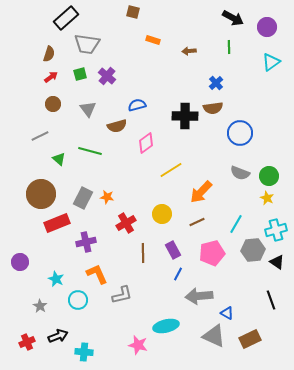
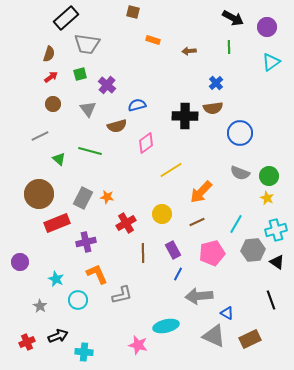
purple cross at (107, 76): moved 9 px down
brown circle at (41, 194): moved 2 px left
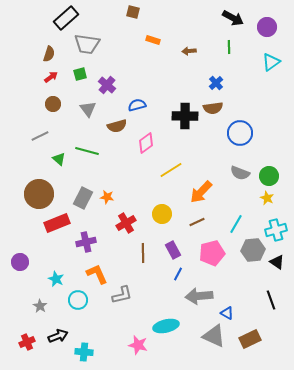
green line at (90, 151): moved 3 px left
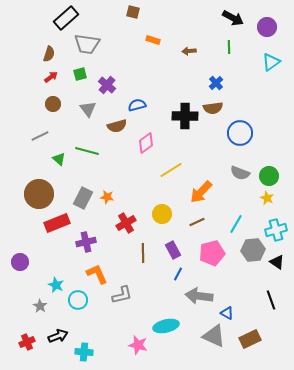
cyan star at (56, 279): moved 6 px down
gray arrow at (199, 296): rotated 12 degrees clockwise
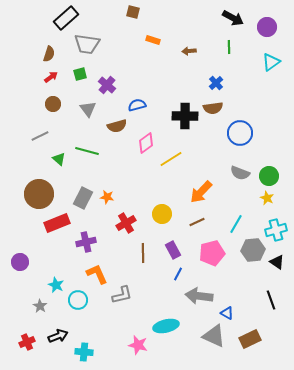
yellow line at (171, 170): moved 11 px up
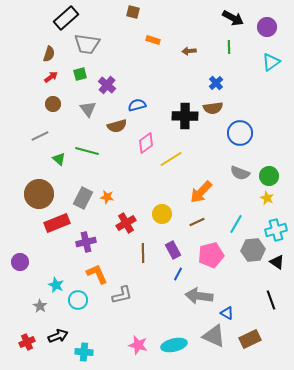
pink pentagon at (212, 253): moved 1 px left, 2 px down
cyan ellipse at (166, 326): moved 8 px right, 19 px down
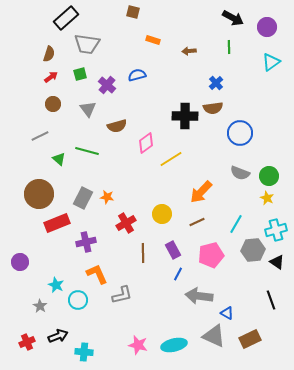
blue semicircle at (137, 105): moved 30 px up
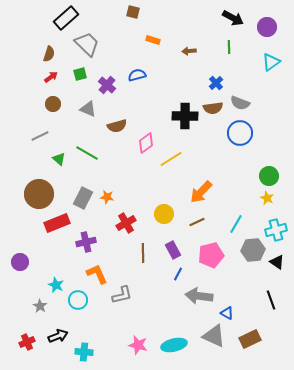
gray trapezoid at (87, 44): rotated 144 degrees counterclockwise
gray triangle at (88, 109): rotated 30 degrees counterclockwise
green line at (87, 151): moved 2 px down; rotated 15 degrees clockwise
gray semicircle at (240, 173): moved 70 px up
yellow circle at (162, 214): moved 2 px right
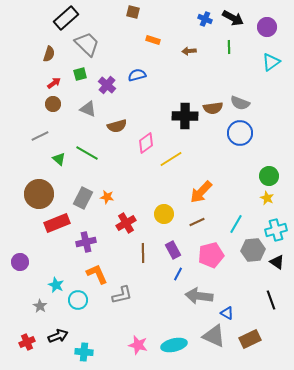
red arrow at (51, 77): moved 3 px right, 6 px down
blue cross at (216, 83): moved 11 px left, 64 px up; rotated 24 degrees counterclockwise
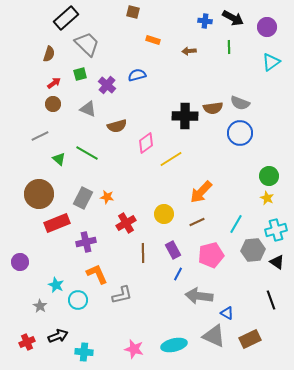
blue cross at (205, 19): moved 2 px down; rotated 16 degrees counterclockwise
pink star at (138, 345): moved 4 px left, 4 px down
